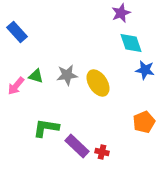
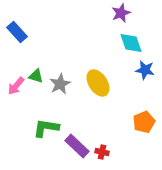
gray star: moved 7 px left, 9 px down; rotated 20 degrees counterclockwise
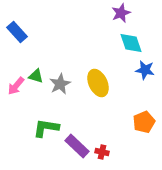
yellow ellipse: rotated 8 degrees clockwise
